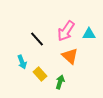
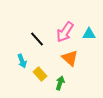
pink arrow: moved 1 px left, 1 px down
orange triangle: moved 2 px down
cyan arrow: moved 1 px up
green arrow: moved 1 px down
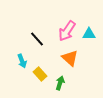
pink arrow: moved 2 px right, 1 px up
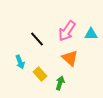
cyan triangle: moved 2 px right
cyan arrow: moved 2 px left, 1 px down
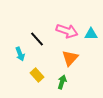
pink arrow: rotated 105 degrees counterclockwise
orange triangle: rotated 30 degrees clockwise
cyan arrow: moved 8 px up
yellow rectangle: moved 3 px left, 1 px down
green arrow: moved 2 px right, 1 px up
